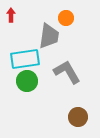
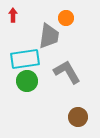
red arrow: moved 2 px right
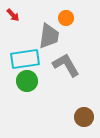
red arrow: rotated 136 degrees clockwise
gray L-shape: moved 1 px left, 7 px up
brown circle: moved 6 px right
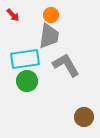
orange circle: moved 15 px left, 3 px up
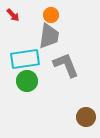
gray L-shape: rotated 8 degrees clockwise
brown circle: moved 2 px right
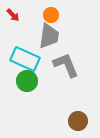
cyan rectangle: rotated 32 degrees clockwise
brown circle: moved 8 px left, 4 px down
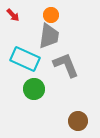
green circle: moved 7 px right, 8 px down
